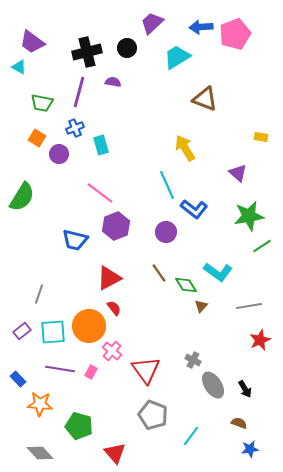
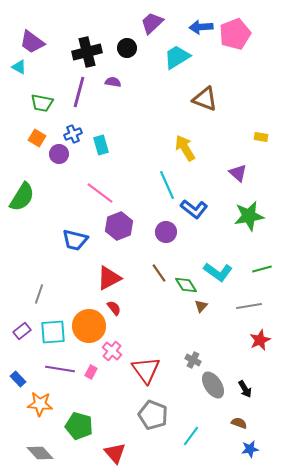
blue cross at (75, 128): moved 2 px left, 6 px down
purple hexagon at (116, 226): moved 3 px right
green line at (262, 246): moved 23 px down; rotated 18 degrees clockwise
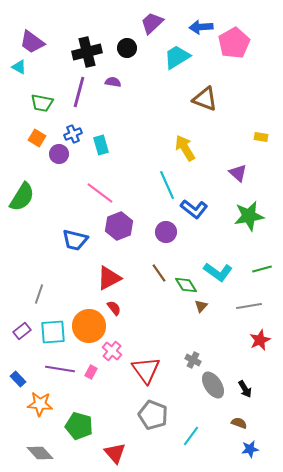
pink pentagon at (235, 34): moved 1 px left, 9 px down; rotated 8 degrees counterclockwise
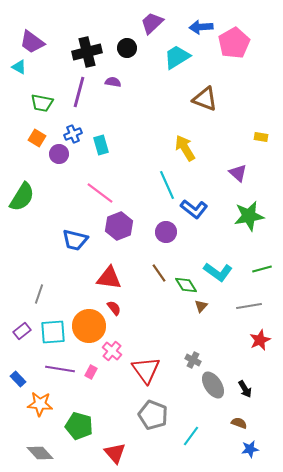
red triangle at (109, 278): rotated 36 degrees clockwise
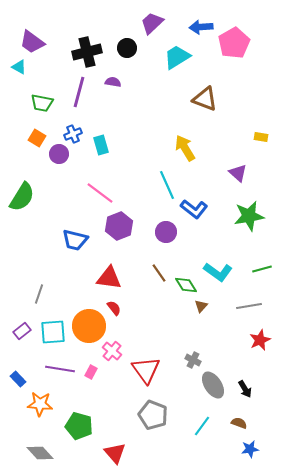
cyan line at (191, 436): moved 11 px right, 10 px up
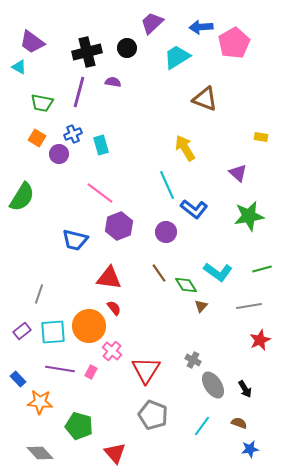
red triangle at (146, 370): rotated 8 degrees clockwise
orange star at (40, 404): moved 2 px up
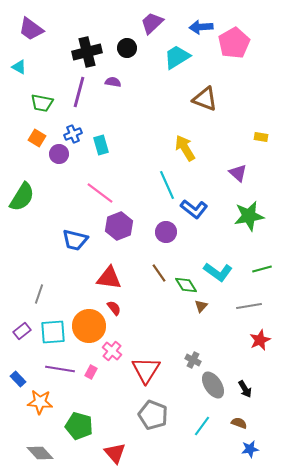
purple trapezoid at (32, 42): moved 1 px left, 13 px up
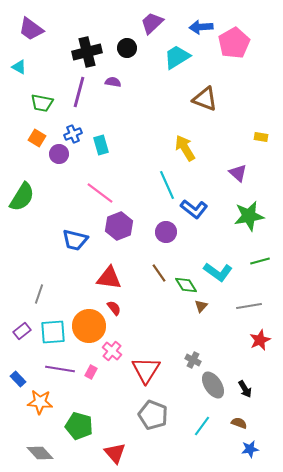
green line at (262, 269): moved 2 px left, 8 px up
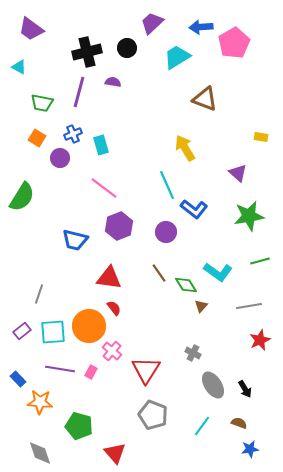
purple circle at (59, 154): moved 1 px right, 4 px down
pink line at (100, 193): moved 4 px right, 5 px up
gray cross at (193, 360): moved 7 px up
gray diamond at (40, 453): rotated 24 degrees clockwise
